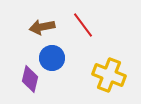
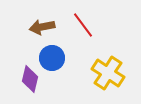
yellow cross: moved 1 px left, 2 px up; rotated 12 degrees clockwise
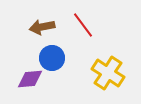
purple diamond: rotated 72 degrees clockwise
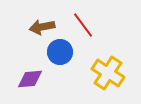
blue circle: moved 8 px right, 6 px up
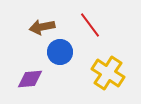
red line: moved 7 px right
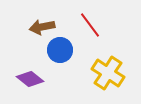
blue circle: moved 2 px up
purple diamond: rotated 44 degrees clockwise
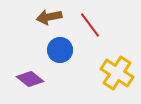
brown arrow: moved 7 px right, 10 px up
yellow cross: moved 9 px right
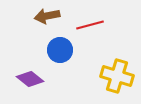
brown arrow: moved 2 px left, 1 px up
red line: rotated 68 degrees counterclockwise
yellow cross: moved 3 px down; rotated 16 degrees counterclockwise
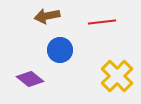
red line: moved 12 px right, 3 px up; rotated 8 degrees clockwise
yellow cross: rotated 28 degrees clockwise
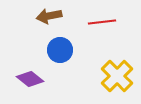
brown arrow: moved 2 px right
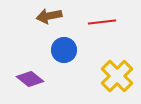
blue circle: moved 4 px right
